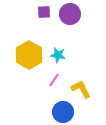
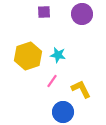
purple circle: moved 12 px right
yellow hexagon: moved 1 px left, 1 px down; rotated 12 degrees clockwise
pink line: moved 2 px left, 1 px down
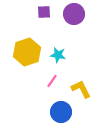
purple circle: moved 8 px left
yellow hexagon: moved 1 px left, 4 px up
blue circle: moved 2 px left
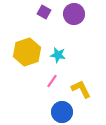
purple square: rotated 32 degrees clockwise
blue circle: moved 1 px right
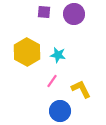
purple square: rotated 24 degrees counterclockwise
yellow hexagon: rotated 12 degrees counterclockwise
blue circle: moved 2 px left, 1 px up
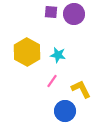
purple square: moved 7 px right
blue circle: moved 5 px right
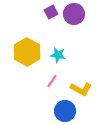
purple square: rotated 32 degrees counterclockwise
yellow L-shape: rotated 145 degrees clockwise
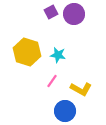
yellow hexagon: rotated 12 degrees counterclockwise
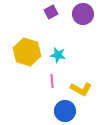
purple circle: moved 9 px right
pink line: rotated 40 degrees counterclockwise
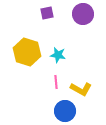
purple square: moved 4 px left, 1 px down; rotated 16 degrees clockwise
pink line: moved 4 px right, 1 px down
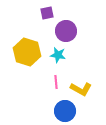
purple circle: moved 17 px left, 17 px down
